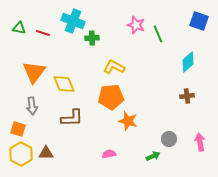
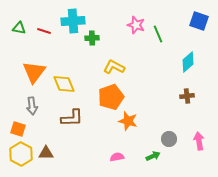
cyan cross: rotated 25 degrees counterclockwise
red line: moved 1 px right, 2 px up
orange pentagon: rotated 15 degrees counterclockwise
pink arrow: moved 1 px left, 1 px up
pink semicircle: moved 8 px right, 3 px down
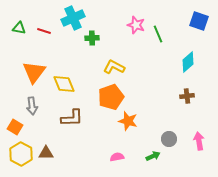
cyan cross: moved 3 px up; rotated 20 degrees counterclockwise
orange square: moved 3 px left, 2 px up; rotated 14 degrees clockwise
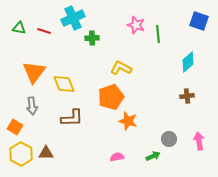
green line: rotated 18 degrees clockwise
yellow L-shape: moved 7 px right, 1 px down
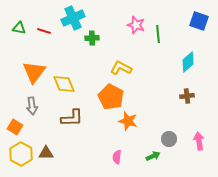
orange pentagon: rotated 25 degrees counterclockwise
pink semicircle: rotated 72 degrees counterclockwise
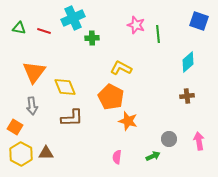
yellow diamond: moved 1 px right, 3 px down
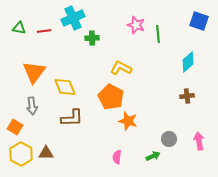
red line: rotated 24 degrees counterclockwise
